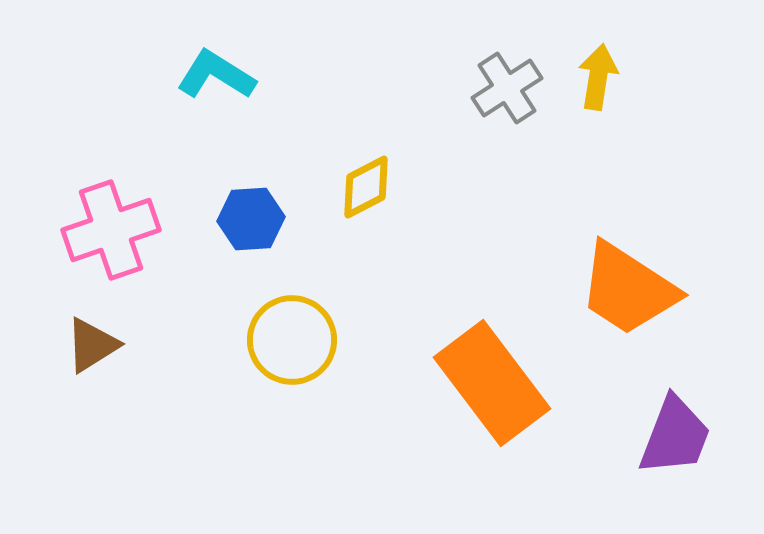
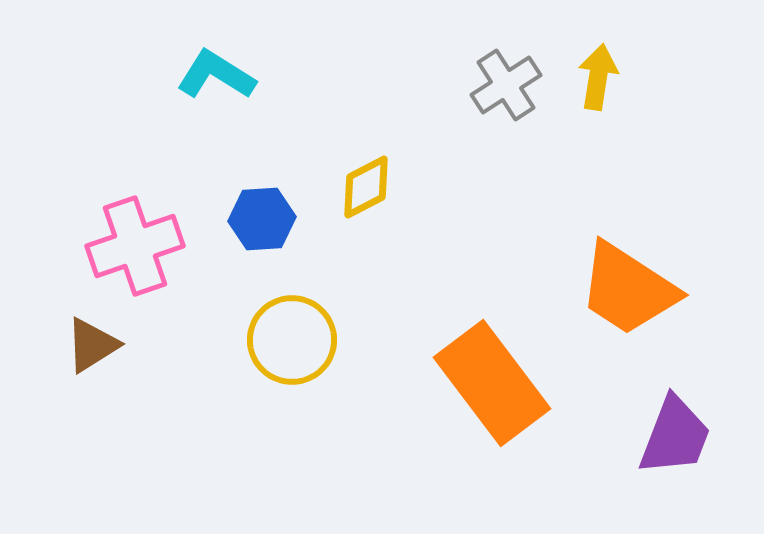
gray cross: moved 1 px left, 3 px up
blue hexagon: moved 11 px right
pink cross: moved 24 px right, 16 px down
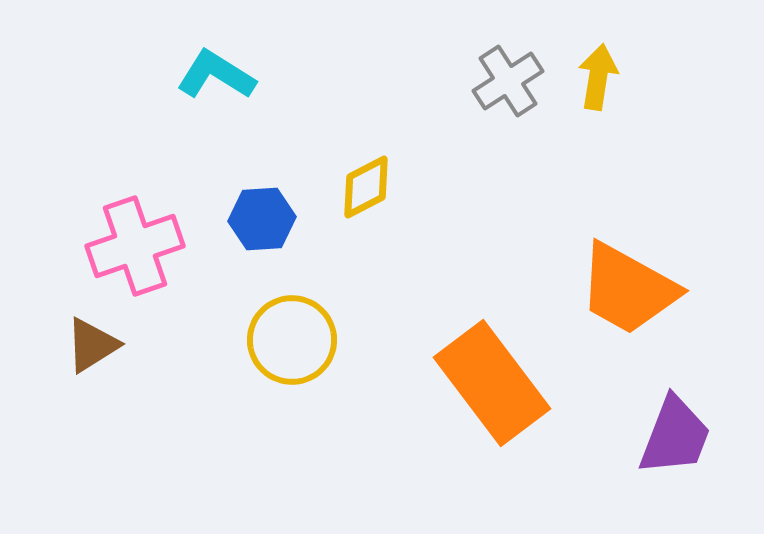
gray cross: moved 2 px right, 4 px up
orange trapezoid: rotated 4 degrees counterclockwise
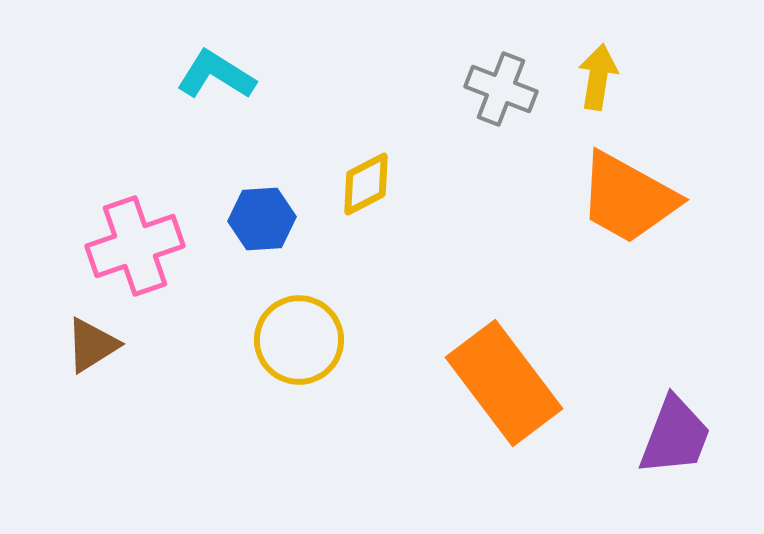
gray cross: moved 7 px left, 8 px down; rotated 36 degrees counterclockwise
yellow diamond: moved 3 px up
orange trapezoid: moved 91 px up
yellow circle: moved 7 px right
orange rectangle: moved 12 px right
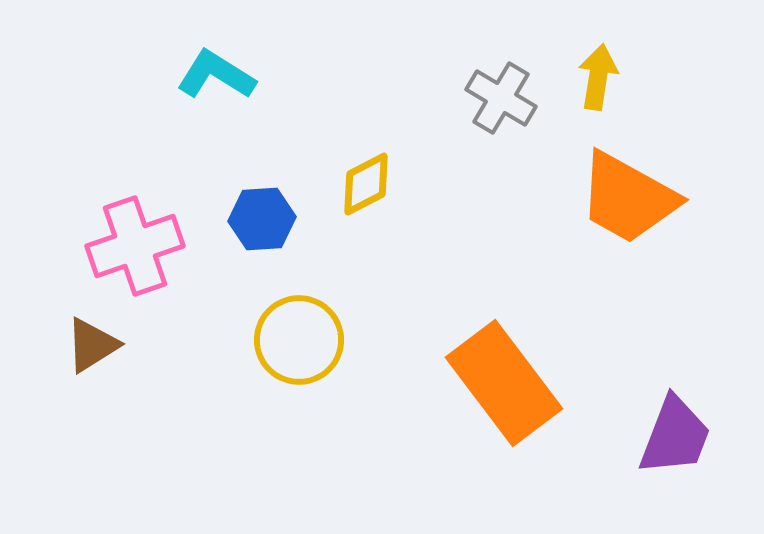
gray cross: moved 9 px down; rotated 10 degrees clockwise
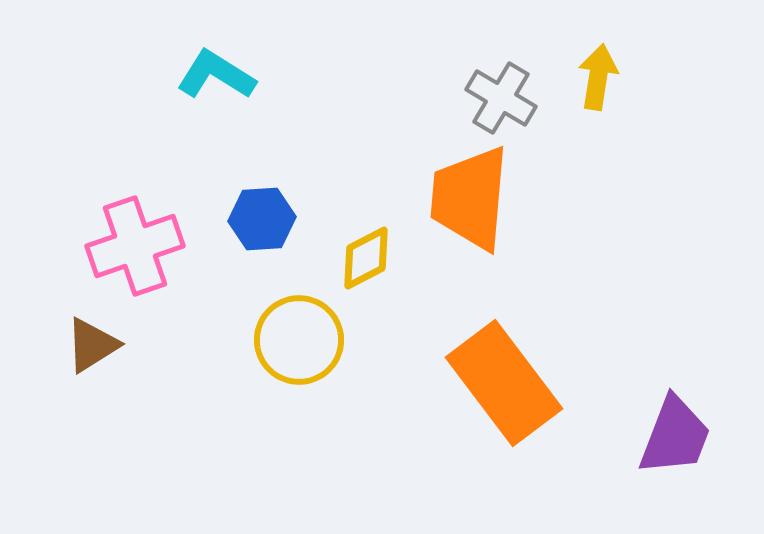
yellow diamond: moved 74 px down
orange trapezoid: moved 158 px left; rotated 66 degrees clockwise
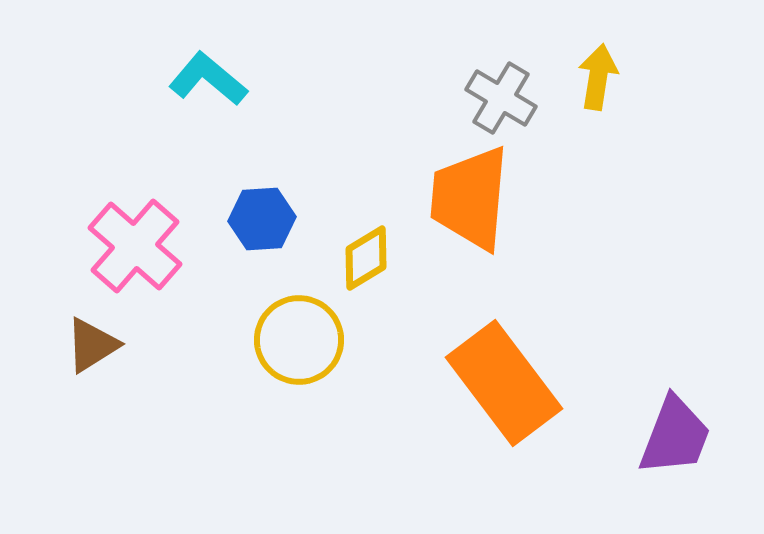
cyan L-shape: moved 8 px left, 4 px down; rotated 8 degrees clockwise
pink cross: rotated 30 degrees counterclockwise
yellow diamond: rotated 4 degrees counterclockwise
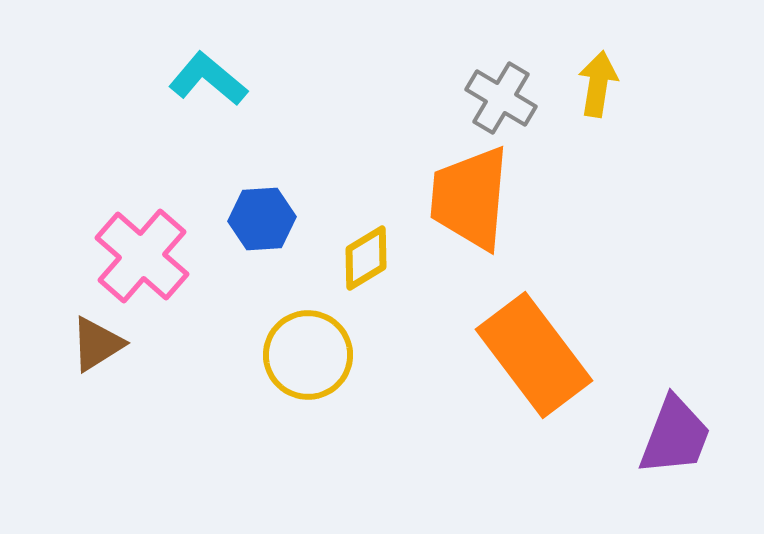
yellow arrow: moved 7 px down
pink cross: moved 7 px right, 10 px down
yellow circle: moved 9 px right, 15 px down
brown triangle: moved 5 px right, 1 px up
orange rectangle: moved 30 px right, 28 px up
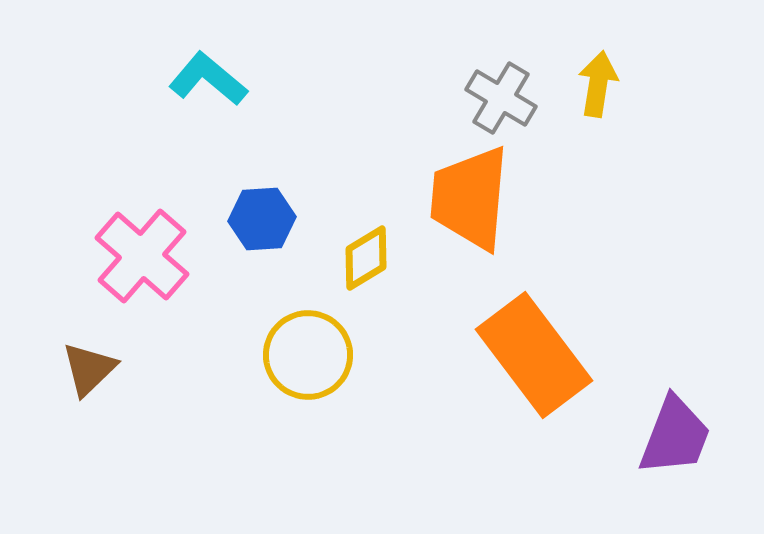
brown triangle: moved 8 px left, 25 px down; rotated 12 degrees counterclockwise
